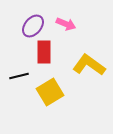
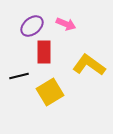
purple ellipse: moved 1 px left; rotated 10 degrees clockwise
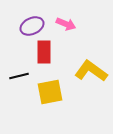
purple ellipse: rotated 15 degrees clockwise
yellow L-shape: moved 2 px right, 6 px down
yellow square: rotated 20 degrees clockwise
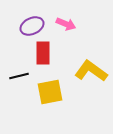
red rectangle: moved 1 px left, 1 px down
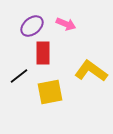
purple ellipse: rotated 15 degrees counterclockwise
black line: rotated 24 degrees counterclockwise
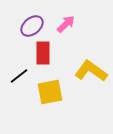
pink arrow: rotated 66 degrees counterclockwise
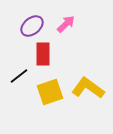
red rectangle: moved 1 px down
yellow L-shape: moved 3 px left, 17 px down
yellow square: rotated 8 degrees counterclockwise
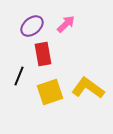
red rectangle: rotated 10 degrees counterclockwise
black line: rotated 30 degrees counterclockwise
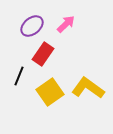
red rectangle: rotated 45 degrees clockwise
yellow square: rotated 16 degrees counterclockwise
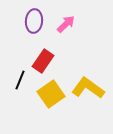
purple ellipse: moved 2 px right, 5 px up; rotated 45 degrees counterclockwise
red rectangle: moved 7 px down
black line: moved 1 px right, 4 px down
yellow square: moved 1 px right, 2 px down
